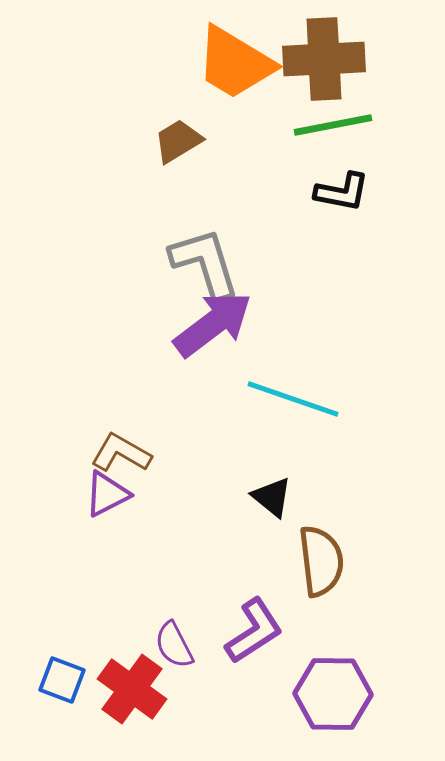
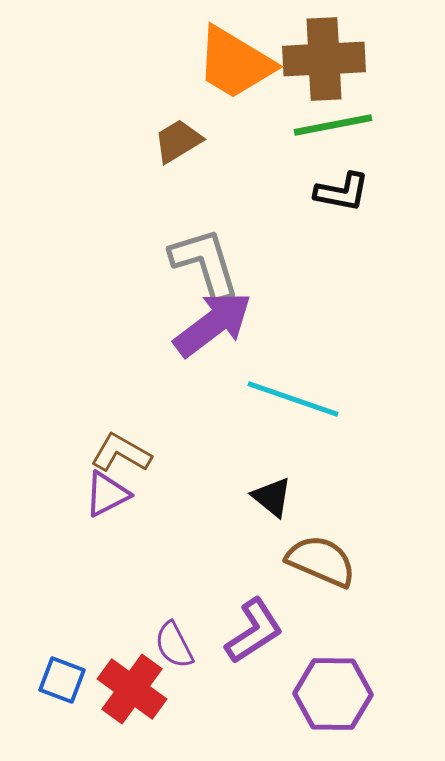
brown semicircle: rotated 60 degrees counterclockwise
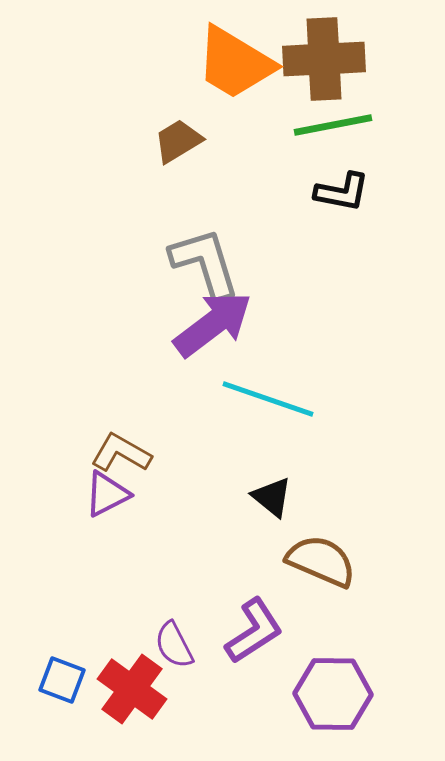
cyan line: moved 25 px left
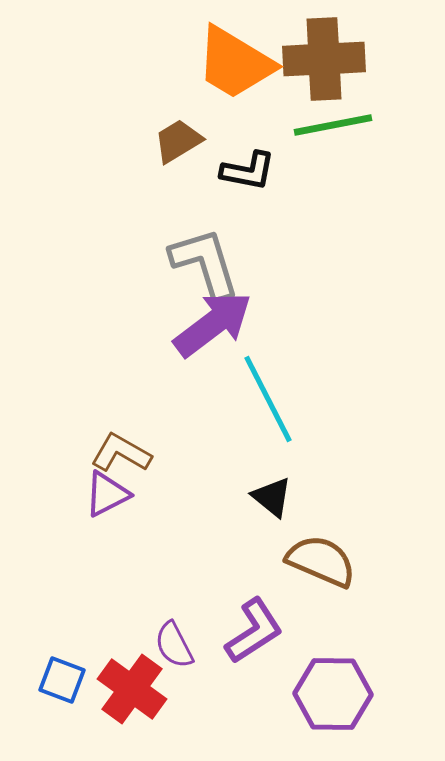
black L-shape: moved 94 px left, 21 px up
cyan line: rotated 44 degrees clockwise
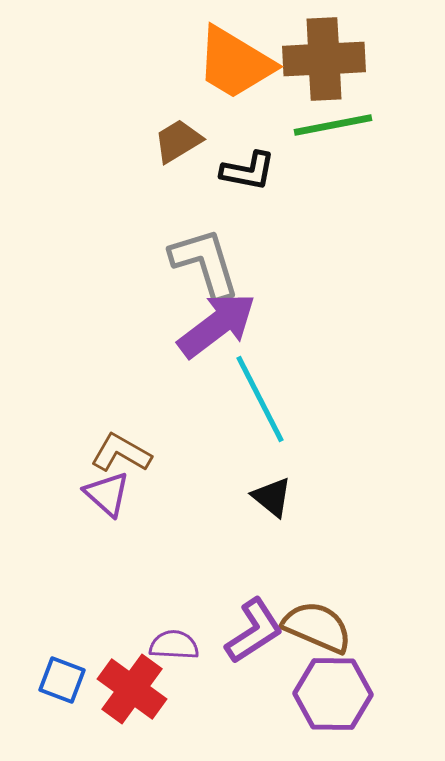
purple arrow: moved 4 px right, 1 px down
cyan line: moved 8 px left
purple triangle: rotated 51 degrees counterclockwise
brown semicircle: moved 4 px left, 66 px down
purple semicircle: rotated 120 degrees clockwise
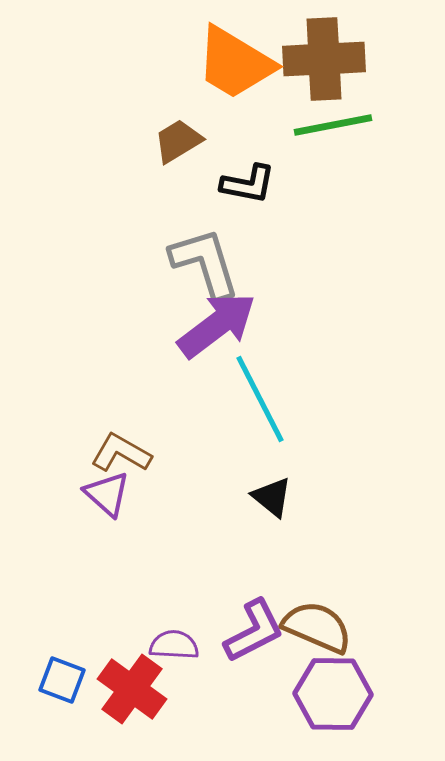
black L-shape: moved 13 px down
purple L-shape: rotated 6 degrees clockwise
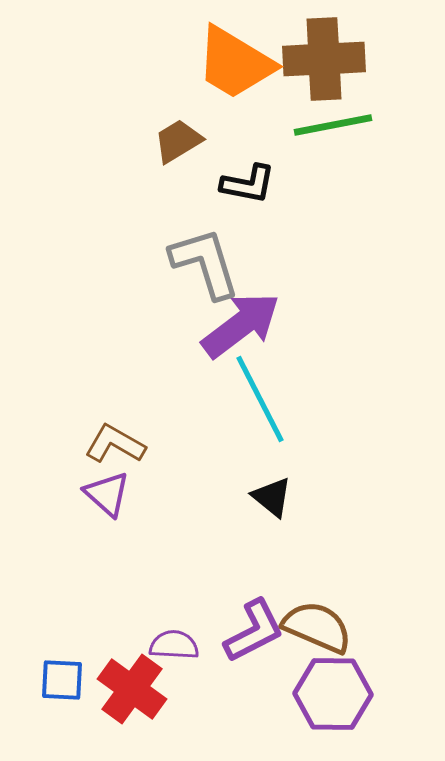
purple arrow: moved 24 px right
brown L-shape: moved 6 px left, 9 px up
blue square: rotated 18 degrees counterclockwise
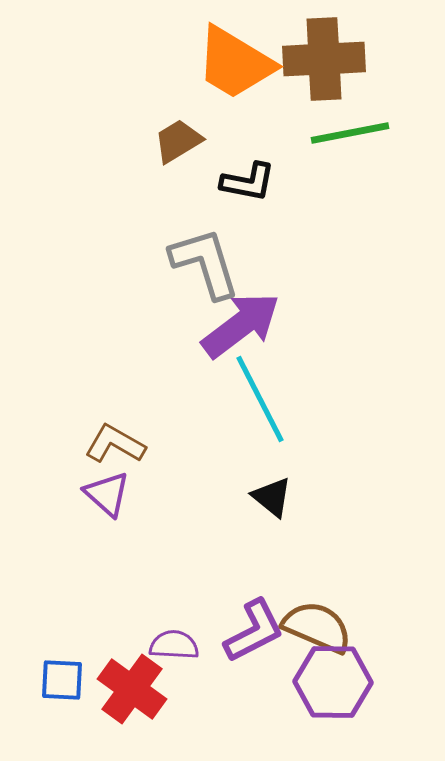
green line: moved 17 px right, 8 px down
black L-shape: moved 2 px up
purple hexagon: moved 12 px up
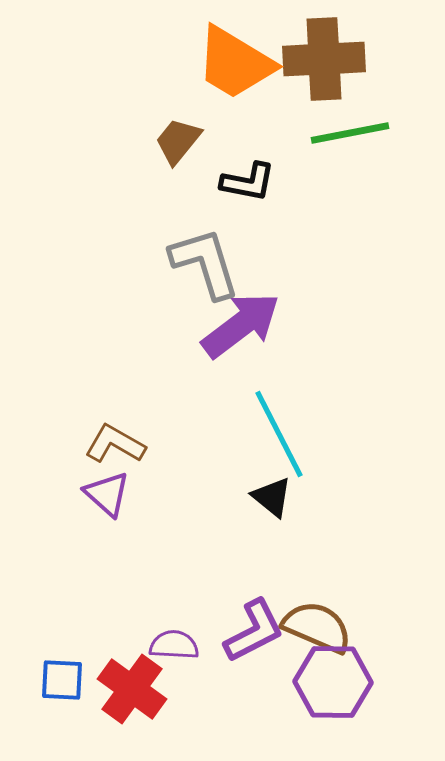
brown trapezoid: rotated 20 degrees counterclockwise
cyan line: moved 19 px right, 35 px down
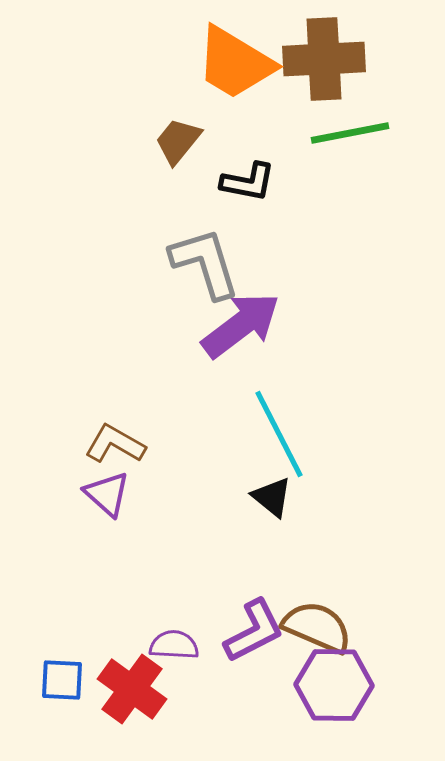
purple hexagon: moved 1 px right, 3 px down
